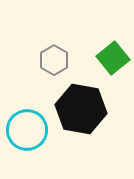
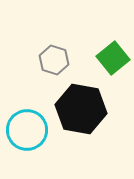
gray hexagon: rotated 12 degrees counterclockwise
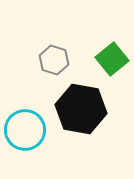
green square: moved 1 px left, 1 px down
cyan circle: moved 2 px left
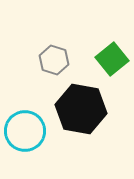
cyan circle: moved 1 px down
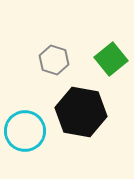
green square: moved 1 px left
black hexagon: moved 3 px down
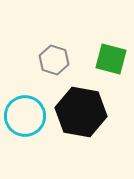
green square: rotated 36 degrees counterclockwise
cyan circle: moved 15 px up
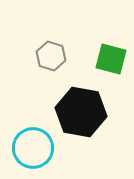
gray hexagon: moved 3 px left, 4 px up
cyan circle: moved 8 px right, 32 px down
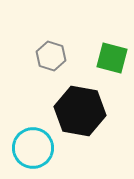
green square: moved 1 px right, 1 px up
black hexagon: moved 1 px left, 1 px up
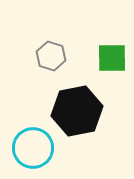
green square: rotated 16 degrees counterclockwise
black hexagon: moved 3 px left; rotated 21 degrees counterclockwise
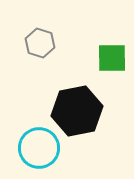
gray hexagon: moved 11 px left, 13 px up
cyan circle: moved 6 px right
